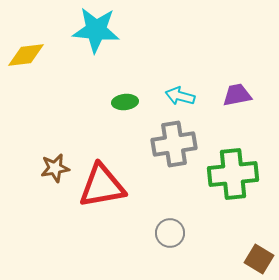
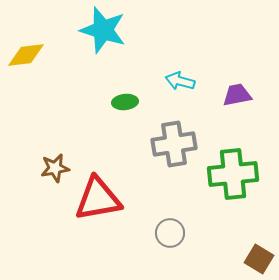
cyan star: moved 7 px right; rotated 12 degrees clockwise
cyan arrow: moved 15 px up
red triangle: moved 4 px left, 13 px down
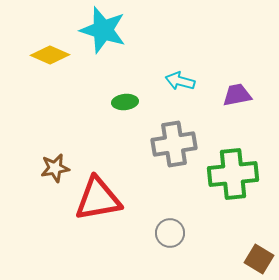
yellow diamond: moved 24 px right; rotated 30 degrees clockwise
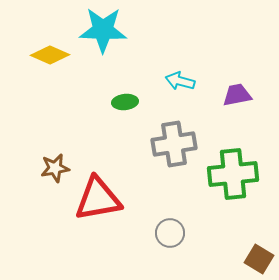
cyan star: rotated 15 degrees counterclockwise
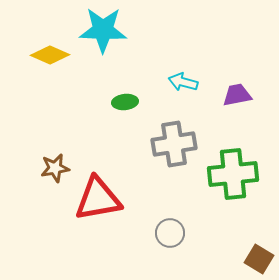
cyan arrow: moved 3 px right, 1 px down
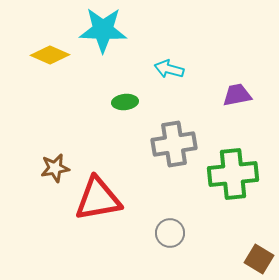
cyan arrow: moved 14 px left, 13 px up
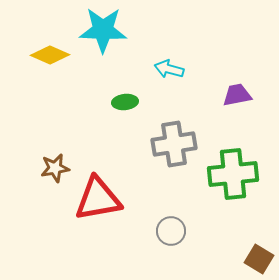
gray circle: moved 1 px right, 2 px up
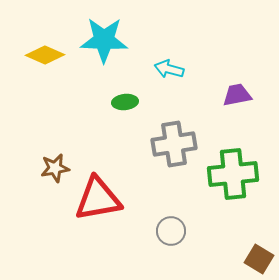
cyan star: moved 1 px right, 10 px down
yellow diamond: moved 5 px left
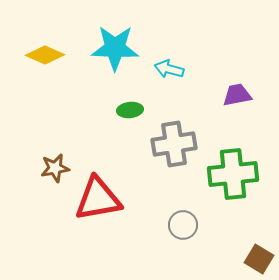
cyan star: moved 11 px right, 8 px down
green ellipse: moved 5 px right, 8 px down
gray circle: moved 12 px right, 6 px up
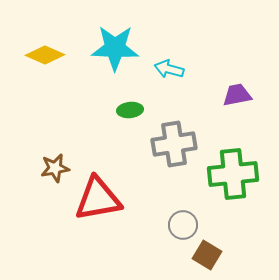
brown square: moved 52 px left, 4 px up
